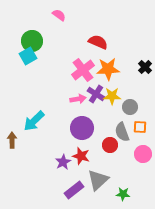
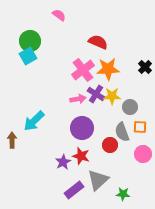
green circle: moved 2 px left
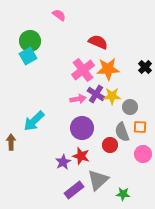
brown arrow: moved 1 px left, 2 px down
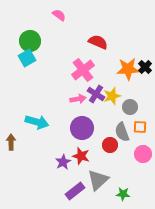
cyan square: moved 1 px left, 2 px down
orange star: moved 20 px right
yellow star: rotated 18 degrees counterclockwise
cyan arrow: moved 3 px right, 1 px down; rotated 120 degrees counterclockwise
purple rectangle: moved 1 px right, 1 px down
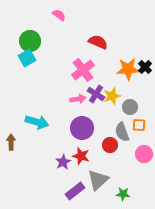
orange square: moved 1 px left, 2 px up
pink circle: moved 1 px right
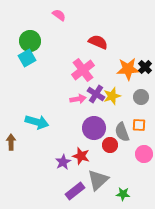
gray circle: moved 11 px right, 10 px up
purple circle: moved 12 px right
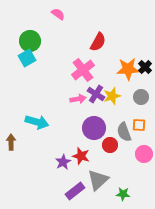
pink semicircle: moved 1 px left, 1 px up
red semicircle: rotated 96 degrees clockwise
gray semicircle: moved 2 px right
